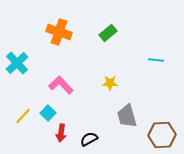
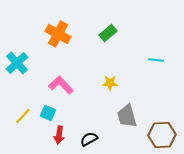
orange cross: moved 1 px left, 2 px down; rotated 10 degrees clockwise
cyan square: rotated 21 degrees counterclockwise
red arrow: moved 2 px left, 2 px down
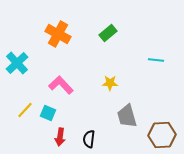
yellow line: moved 2 px right, 6 px up
red arrow: moved 1 px right, 2 px down
black semicircle: rotated 54 degrees counterclockwise
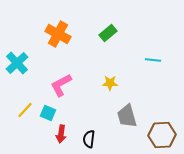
cyan line: moved 3 px left
pink L-shape: rotated 75 degrees counterclockwise
red arrow: moved 1 px right, 3 px up
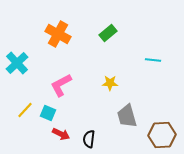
red arrow: rotated 72 degrees counterclockwise
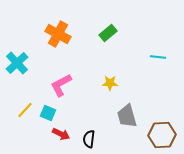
cyan line: moved 5 px right, 3 px up
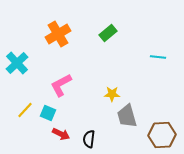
orange cross: rotated 30 degrees clockwise
yellow star: moved 2 px right, 11 px down
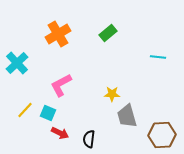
red arrow: moved 1 px left, 1 px up
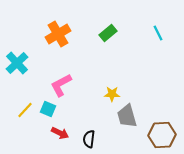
cyan line: moved 24 px up; rotated 56 degrees clockwise
cyan square: moved 4 px up
